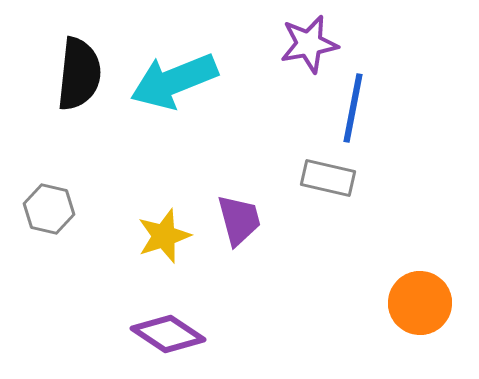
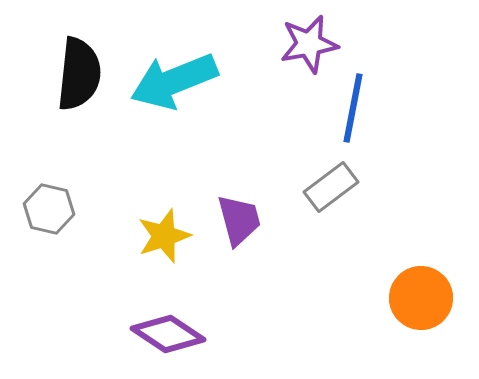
gray rectangle: moved 3 px right, 9 px down; rotated 50 degrees counterclockwise
orange circle: moved 1 px right, 5 px up
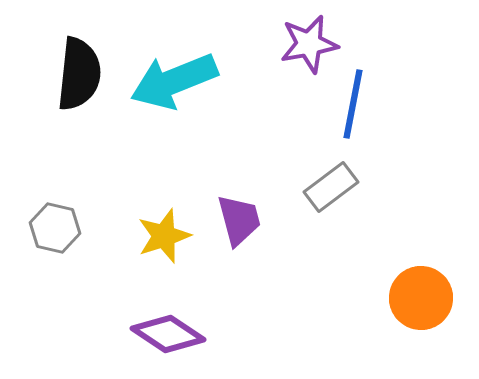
blue line: moved 4 px up
gray hexagon: moved 6 px right, 19 px down
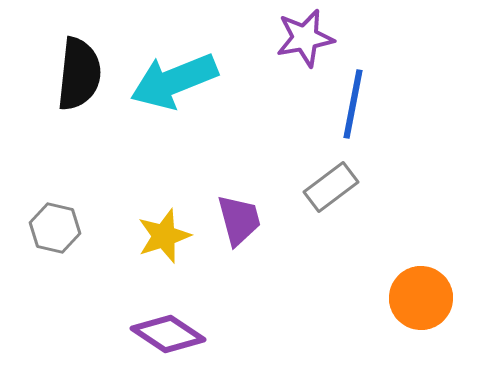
purple star: moved 4 px left, 6 px up
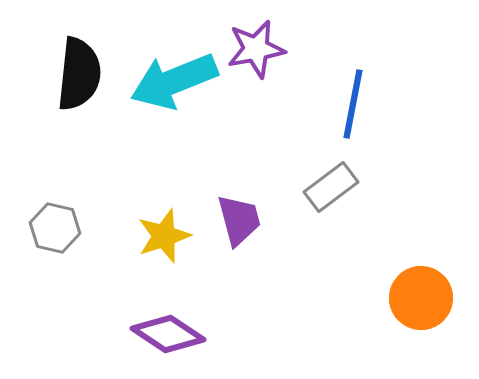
purple star: moved 49 px left, 11 px down
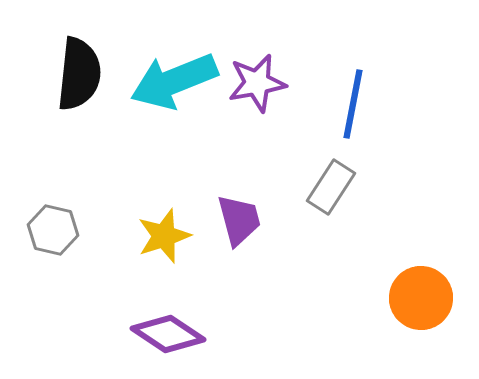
purple star: moved 1 px right, 34 px down
gray rectangle: rotated 20 degrees counterclockwise
gray hexagon: moved 2 px left, 2 px down
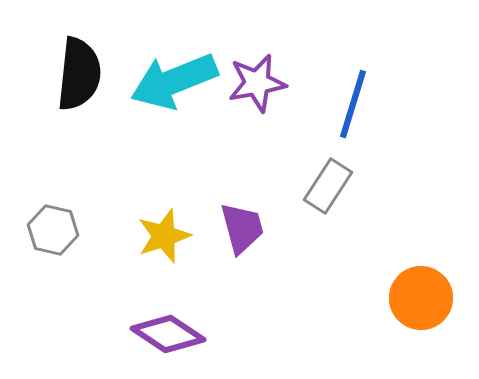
blue line: rotated 6 degrees clockwise
gray rectangle: moved 3 px left, 1 px up
purple trapezoid: moved 3 px right, 8 px down
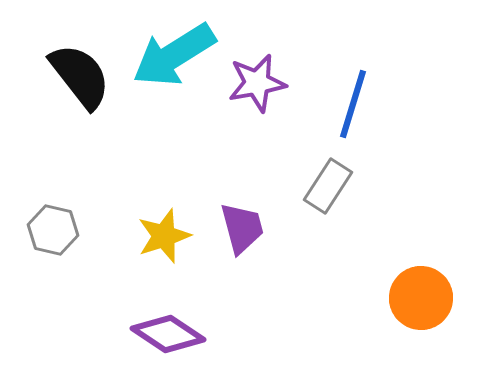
black semicircle: moved 1 px right, 2 px down; rotated 44 degrees counterclockwise
cyan arrow: moved 26 px up; rotated 10 degrees counterclockwise
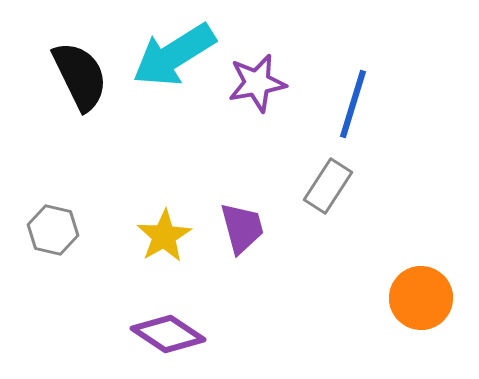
black semicircle: rotated 12 degrees clockwise
yellow star: rotated 12 degrees counterclockwise
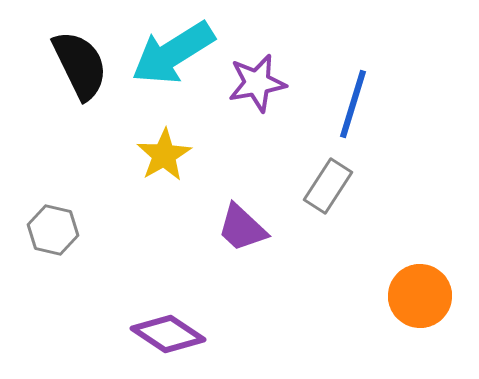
cyan arrow: moved 1 px left, 2 px up
black semicircle: moved 11 px up
purple trapezoid: rotated 148 degrees clockwise
yellow star: moved 81 px up
orange circle: moved 1 px left, 2 px up
